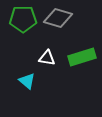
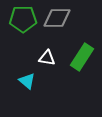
gray diamond: moved 1 px left; rotated 16 degrees counterclockwise
green rectangle: rotated 40 degrees counterclockwise
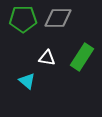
gray diamond: moved 1 px right
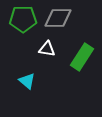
white triangle: moved 9 px up
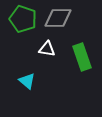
green pentagon: rotated 20 degrees clockwise
green rectangle: rotated 52 degrees counterclockwise
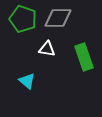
green rectangle: moved 2 px right
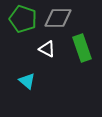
white triangle: rotated 18 degrees clockwise
green rectangle: moved 2 px left, 9 px up
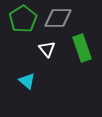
green pentagon: rotated 20 degrees clockwise
white triangle: rotated 24 degrees clockwise
